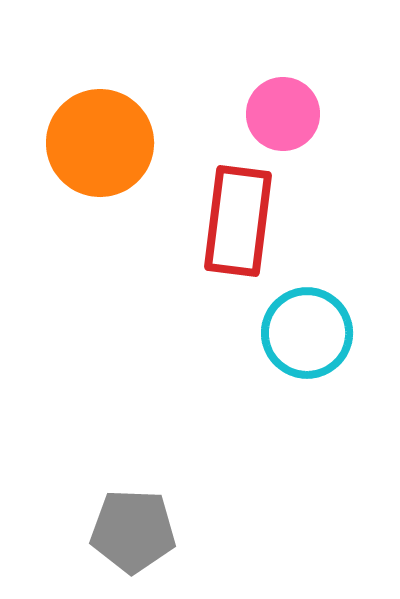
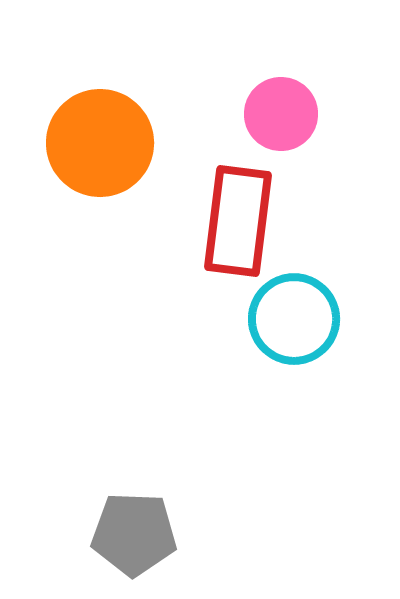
pink circle: moved 2 px left
cyan circle: moved 13 px left, 14 px up
gray pentagon: moved 1 px right, 3 px down
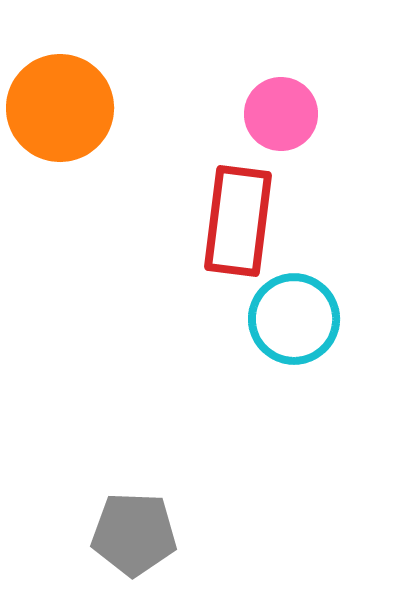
orange circle: moved 40 px left, 35 px up
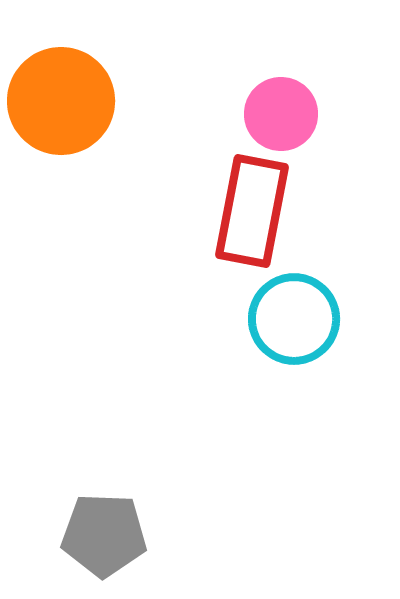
orange circle: moved 1 px right, 7 px up
red rectangle: moved 14 px right, 10 px up; rotated 4 degrees clockwise
gray pentagon: moved 30 px left, 1 px down
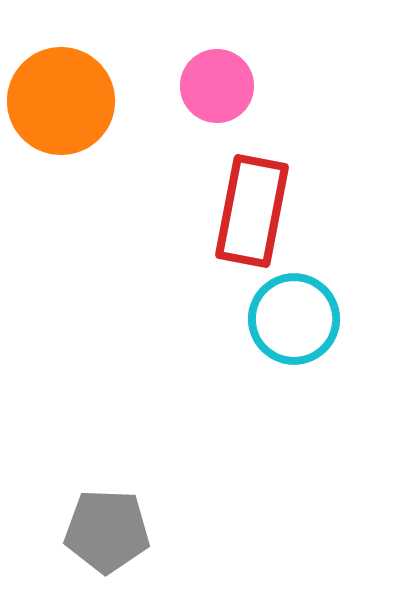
pink circle: moved 64 px left, 28 px up
gray pentagon: moved 3 px right, 4 px up
